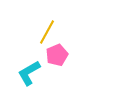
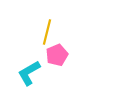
yellow line: rotated 15 degrees counterclockwise
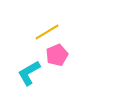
yellow line: rotated 45 degrees clockwise
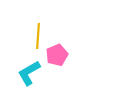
yellow line: moved 9 px left, 4 px down; rotated 55 degrees counterclockwise
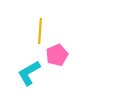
yellow line: moved 2 px right, 5 px up
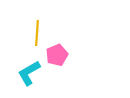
yellow line: moved 3 px left, 2 px down
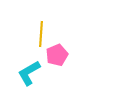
yellow line: moved 4 px right, 1 px down
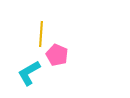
pink pentagon: rotated 25 degrees counterclockwise
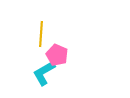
cyan L-shape: moved 15 px right
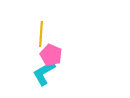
pink pentagon: moved 6 px left
